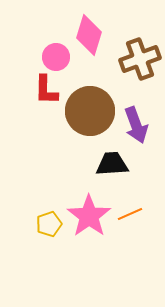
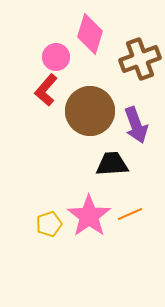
pink diamond: moved 1 px right, 1 px up
red L-shape: rotated 40 degrees clockwise
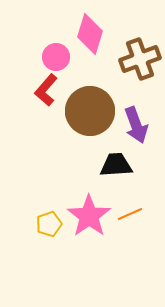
black trapezoid: moved 4 px right, 1 px down
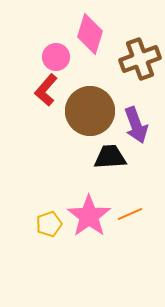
black trapezoid: moved 6 px left, 8 px up
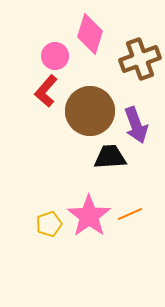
pink circle: moved 1 px left, 1 px up
red L-shape: moved 1 px down
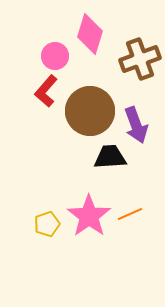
yellow pentagon: moved 2 px left
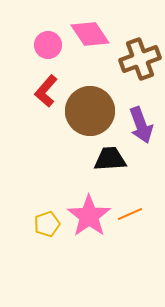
pink diamond: rotated 51 degrees counterclockwise
pink circle: moved 7 px left, 11 px up
purple arrow: moved 5 px right
black trapezoid: moved 2 px down
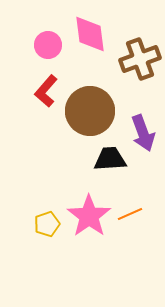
pink diamond: rotated 27 degrees clockwise
purple arrow: moved 2 px right, 8 px down
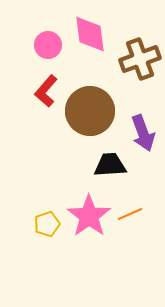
black trapezoid: moved 6 px down
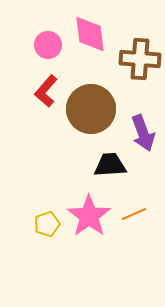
brown cross: rotated 24 degrees clockwise
brown circle: moved 1 px right, 2 px up
orange line: moved 4 px right
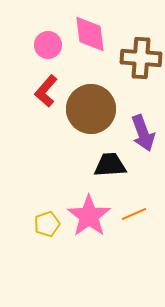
brown cross: moved 1 px right, 1 px up
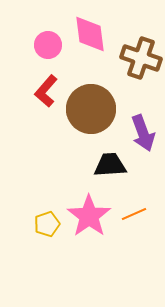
brown cross: rotated 15 degrees clockwise
